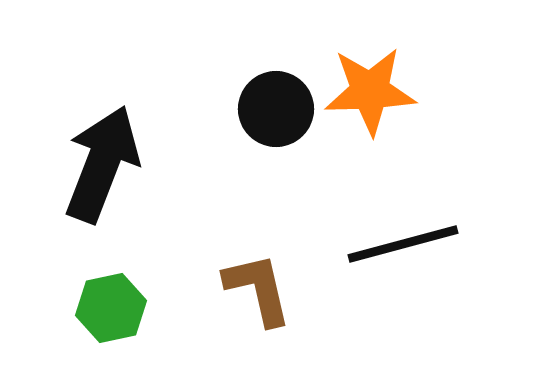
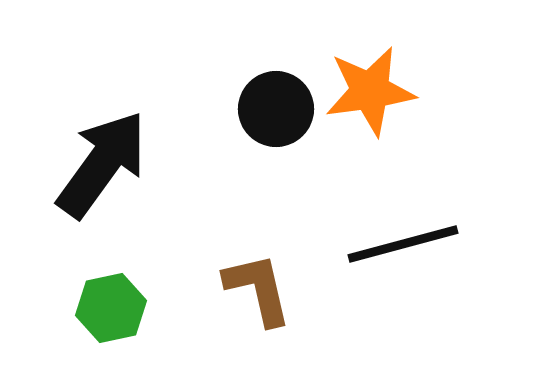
orange star: rotated 6 degrees counterclockwise
black arrow: rotated 15 degrees clockwise
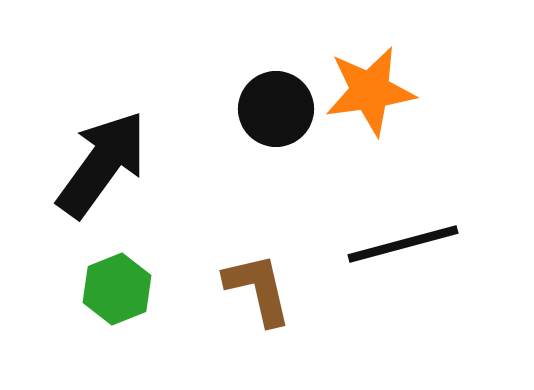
green hexagon: moved 6 px right, 19 px up; rotated 10 degrees counterclockwise
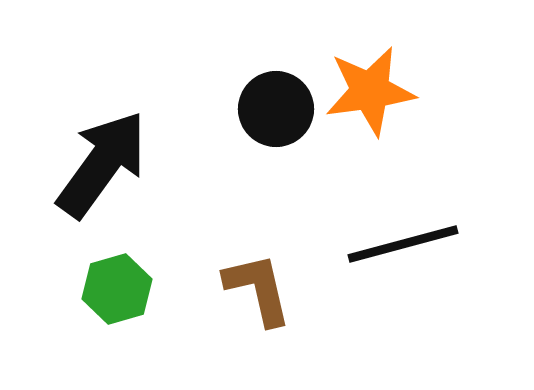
green hexagon: rotated 6 degrees clockwise
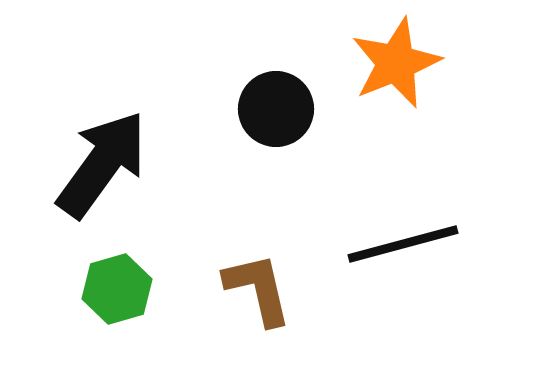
orange star: moved 26 px right, 28 px up; rotated 14 degrees counterclockwise
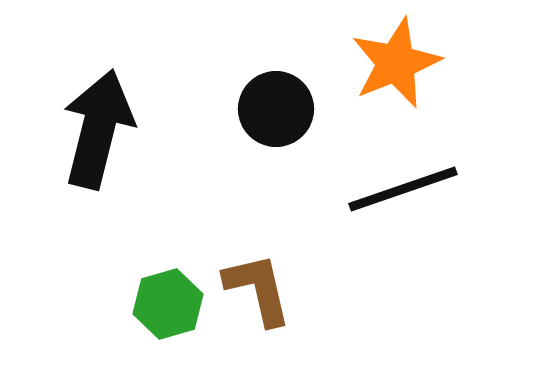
black arrow: moved 4 px left, 35 px up; rotated 22 degrees counterclockwise
black line: moved 55 px up; rotated 4 degrees counterclockwise
green hexagon: moved 51 px right, 15 px down
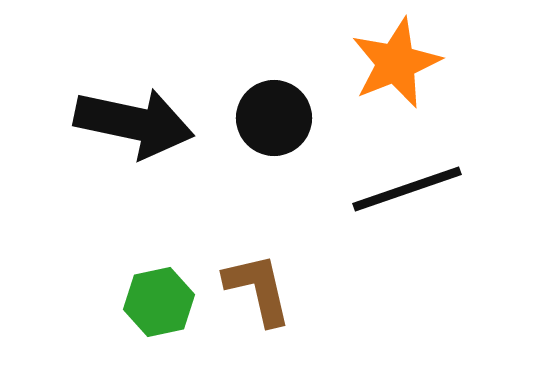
black circle: moved 2 px left, 9 px down
black arrow: moved 36 px right, 6 px up; rotated 88 degrees clockwise
black line: moved 4 px right
green hexagon: moved 9 px left, 2 px up; rotated 4 degrees clockwise
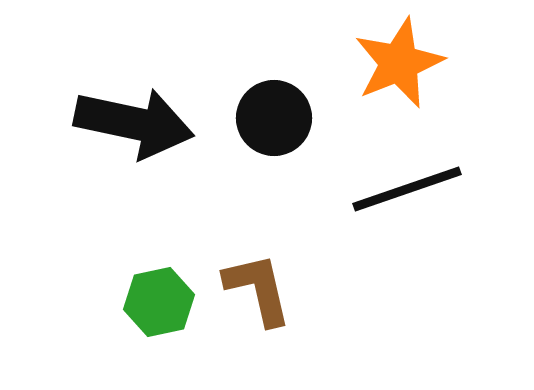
orange star: moved 3 px right
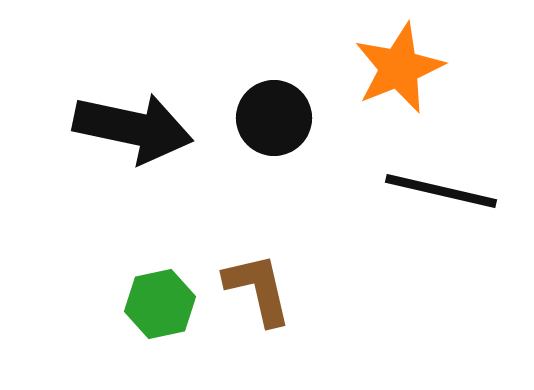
orange star: moved 5 px down
black arrow: moved 1 px left, 5 px down
black line: moved 34 px right, 2 px down; rotated 32 degrees clockwise
green hexagon: moved 1 px right, 2 px down
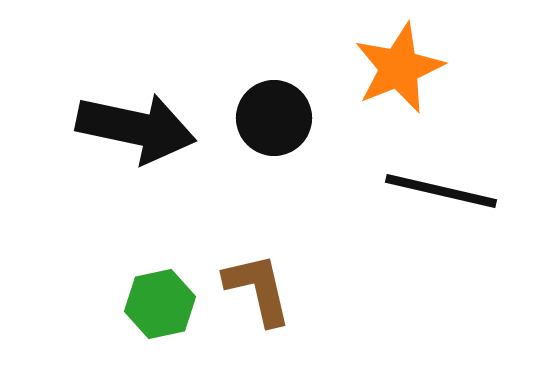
black arrow: moved 3 px right
